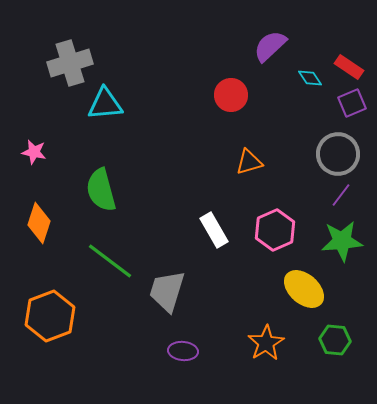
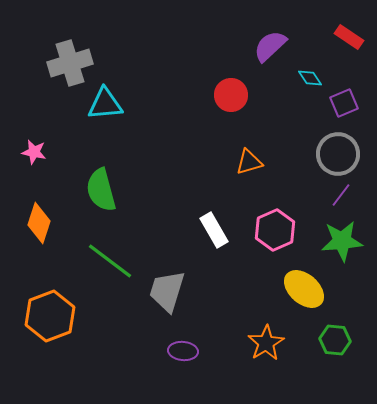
red rectangle: moved 30 px up
purple square: moved 8 px left
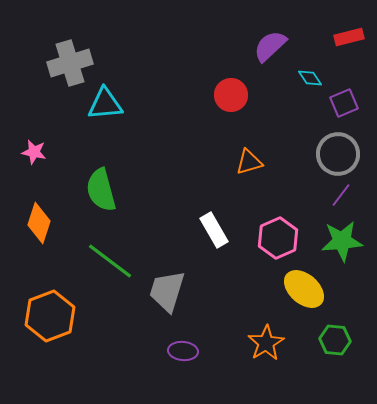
red rectangle: rotated 48 degrees counterclockwise
pink hexagon: moved 3 px right, 8 px down
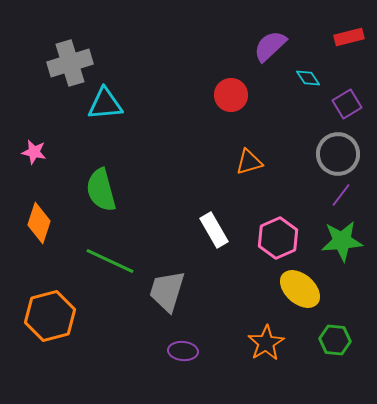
cyan diamond: moved 2 px left
purple square: moved 3 px right, 1 px down; rotated 8 degrees counterclockwise
green line: rotated 12 degrees counterclockwise
yellow ellipse: moved 4 px left
orange hexagon: rotated 6 degrees clockwise
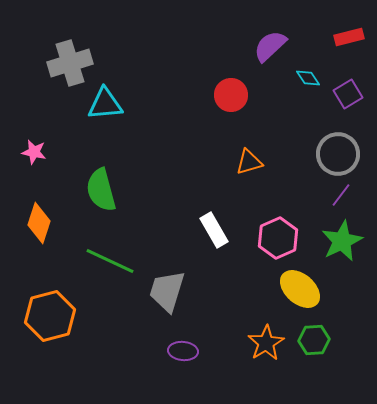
purple square: moved 1 px right, 10 px up
green star: rotated 21 degrees counterclockwise
green hexagon: moved 21 px left; rotated 8 degrees counterclockwise
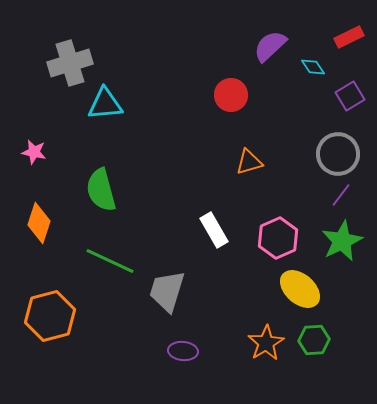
red rectangle: rotated 12 degrees counterclockwise
cyan diamond: moved 5 px right, 11 px up
purple square: moved 2 px right, 2 px down
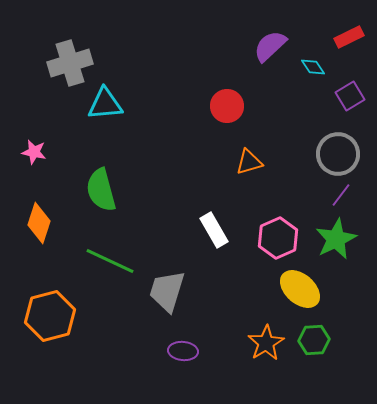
red circle: moved 4 px left, 11 px down
green star: moved 6 px left, 2 px up
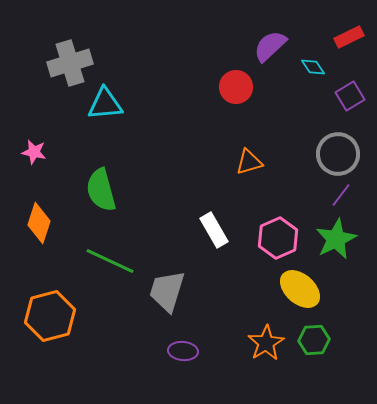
red circle: moved 9 px right, 19 px up
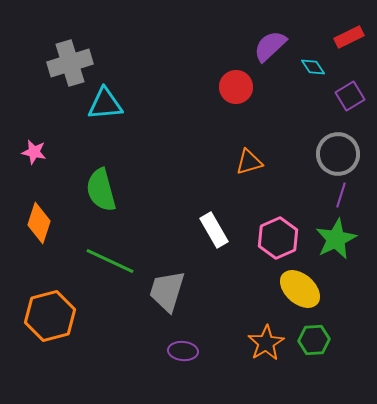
purple line: rotated 20 degrees counterclockwise
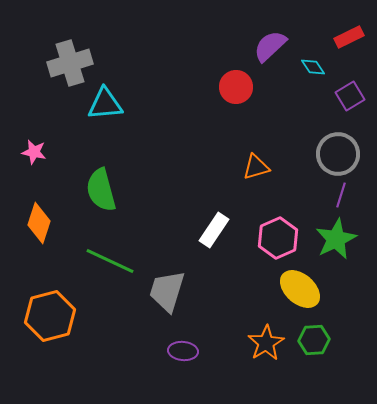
orange triangle: moved 7 px right, 5 px down
white rectangle: rotated 64 degrees clockwise
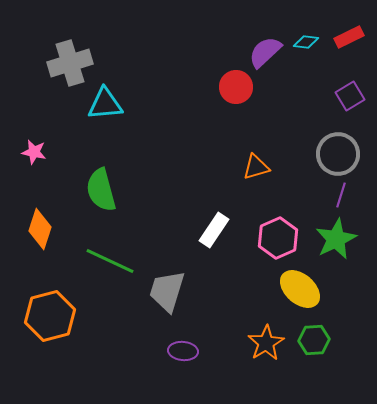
purple semicircle: moved 5 px left, 6 px down
cyan diamond: moved 7 px left, 25 px up; rotated 50 degrees counterclockwise
orange diamond: moved 1 px right, 6 px down
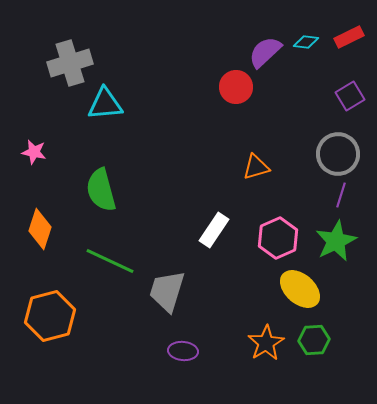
green star: moved 2 px down
